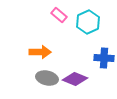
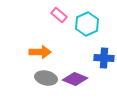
cyan hexagon: moved 1 px left, 2 px down
gray ellipse: moved 1 px left
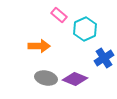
cyan hexagon: moved 2 px left, 5 px down
orange arrow: moved 1 px left, 6 px up
blue cross: rotated 36 degrees counterclockwise
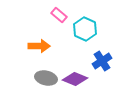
cyan hexagon: rotated 10 degrees counterclockwise
blue cross: moved 2 px left, 3 px down
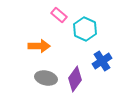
purple diamond: rotated 75 degrees counterclockwise
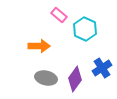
blue cross: moved 7 px down
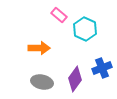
orange arrow: moved 2 px down
blue cross: rotated 12 degrees clockwise
gray ellipse: moved 4 px left, 4 px down
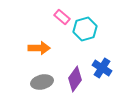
pink rectangle: moved 3 px right, 2 px down
cyan hexagon: rotated 20 degrees clockwise
blue cross: rotated 36 degrees counterclockwise
gray ellipse: rotated 25 degrees counterclockwise
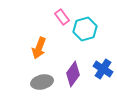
pink rectangle: rotated 14 degrees clockwise
orange arrow: rotated 110 degrees clockwise
blue cross: moved 1 px right, 1 px down
purple diamond: moved 2 px left, 5 px up
